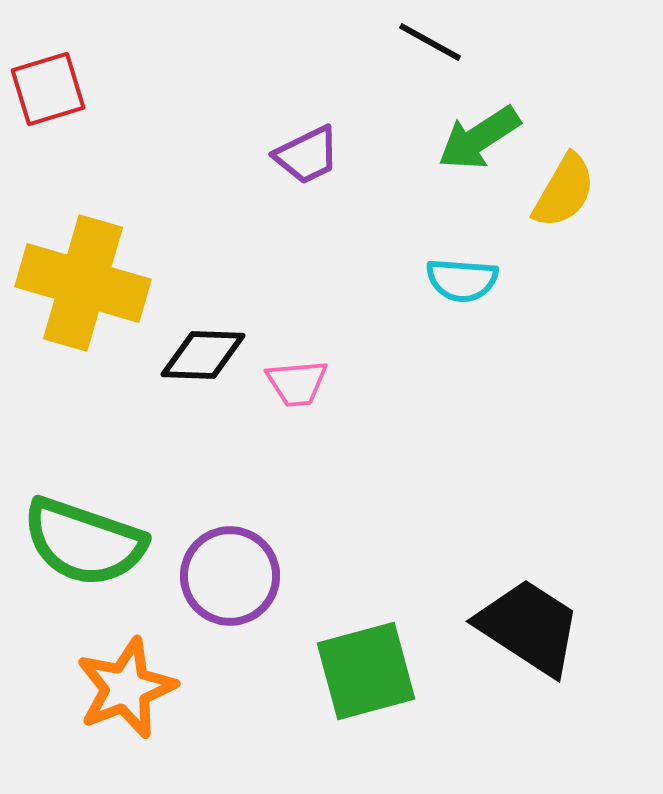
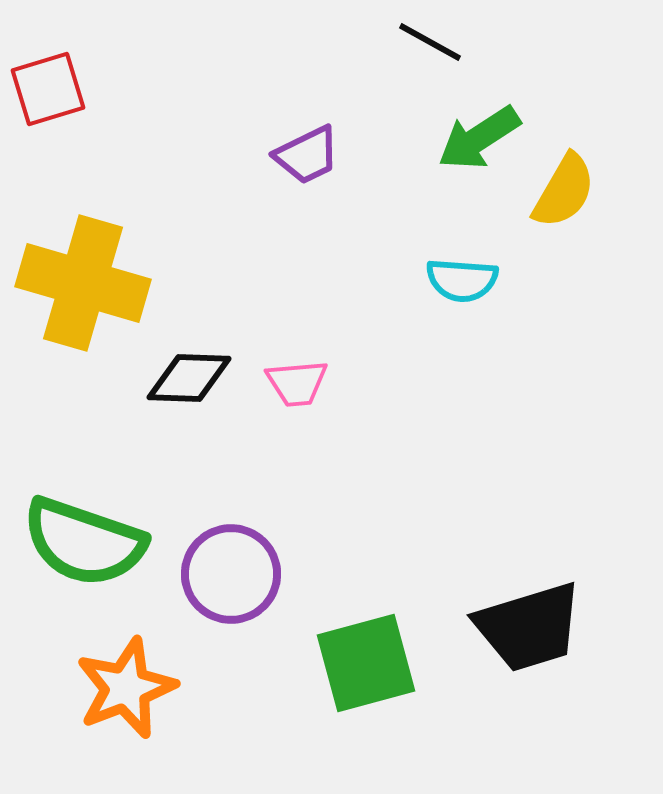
black diamond: moved 14 px left, 23 px down
purple circle: moved 1 px right, 2 px up
black trapezoid: rotated 130 degrees clockwise
green square: moved 8 px up
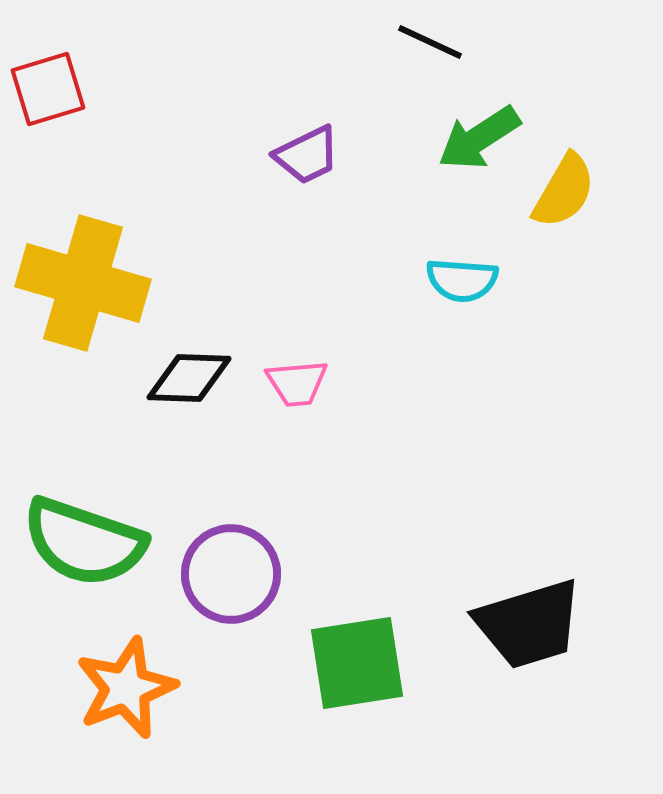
black line: rotated 4 degrees counterclockwise
black trapezoid: moved 3 px up
green square: moved 9 px left; rotated 6 degrees clockwise
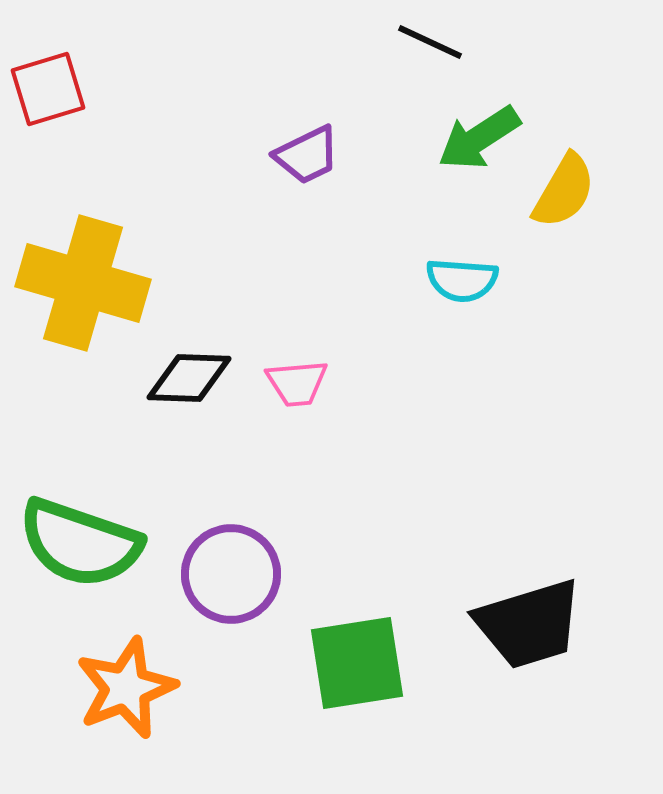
green semicircle: moved 4 px left, 1 px down
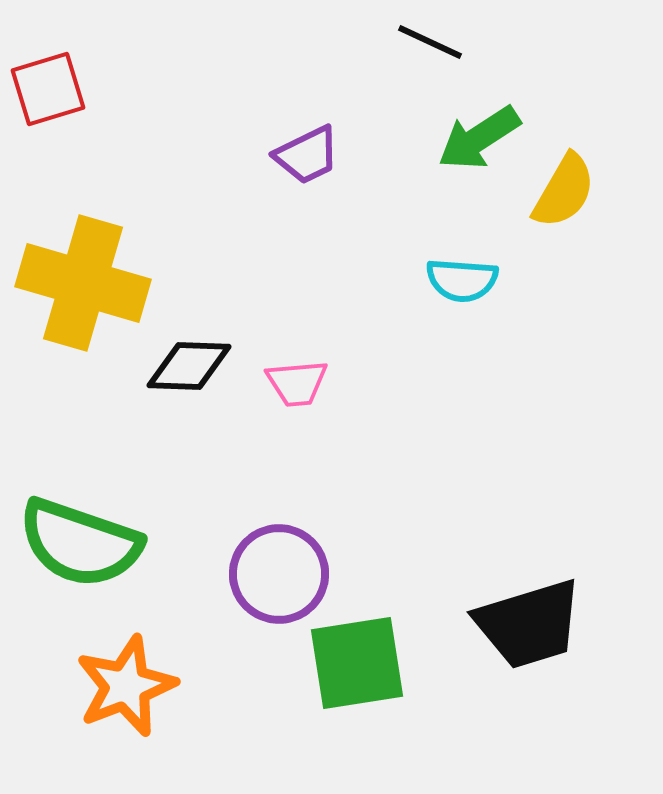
black diamond: moved 12 px up
purple circle: moved 48 px right
orange star: moved 2 px up
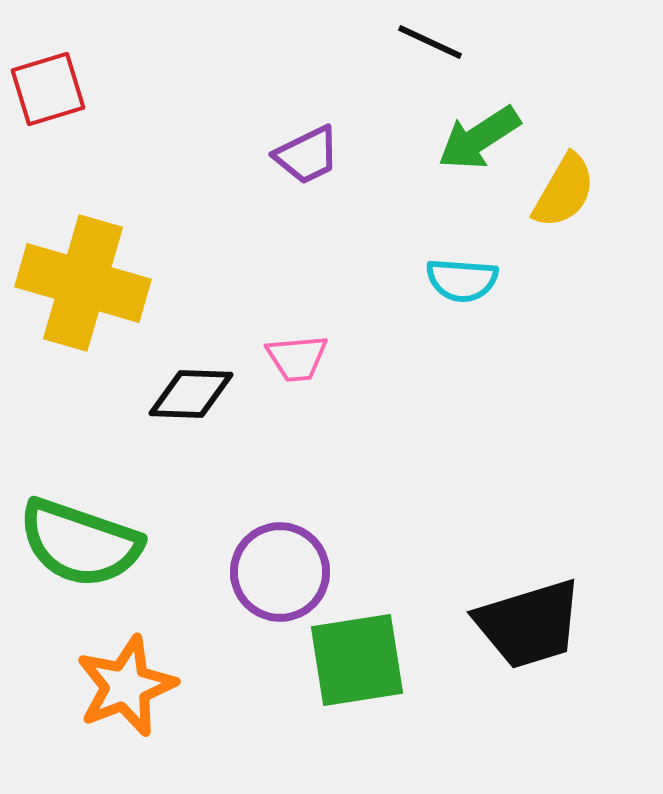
black diamond: moved 2 px right, 28 px down
pink trapezoid: moved 25 px up
purple circle: moved 1 px right, 2 px up
green square: moved 3 px up
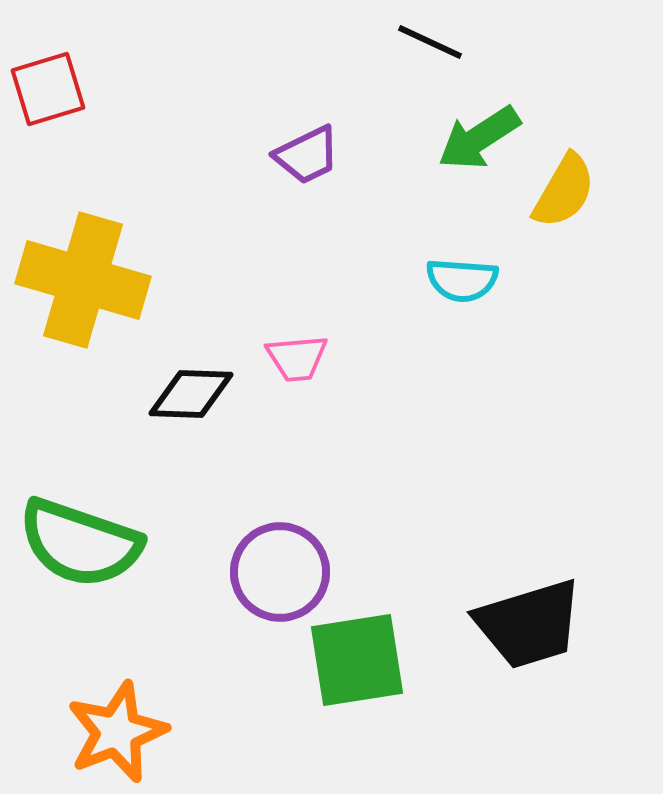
yellow cross: moved 3 px up
orange star: moved 9 px left, 46 px down
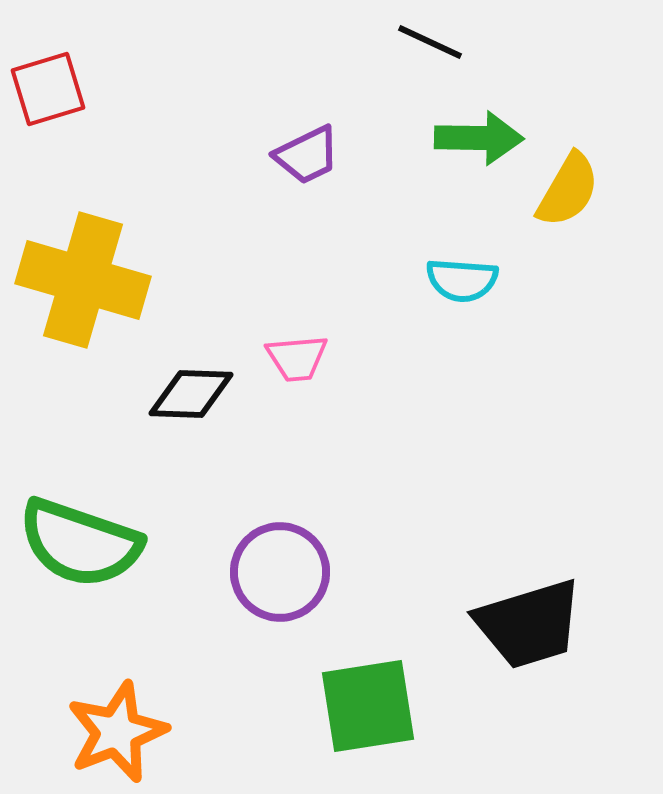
green arrow: rotated 146 degrees counterclockwise
yellow semicircle: moved 4 px right, 1 px up
green square: moved 11 px right, 46 px down
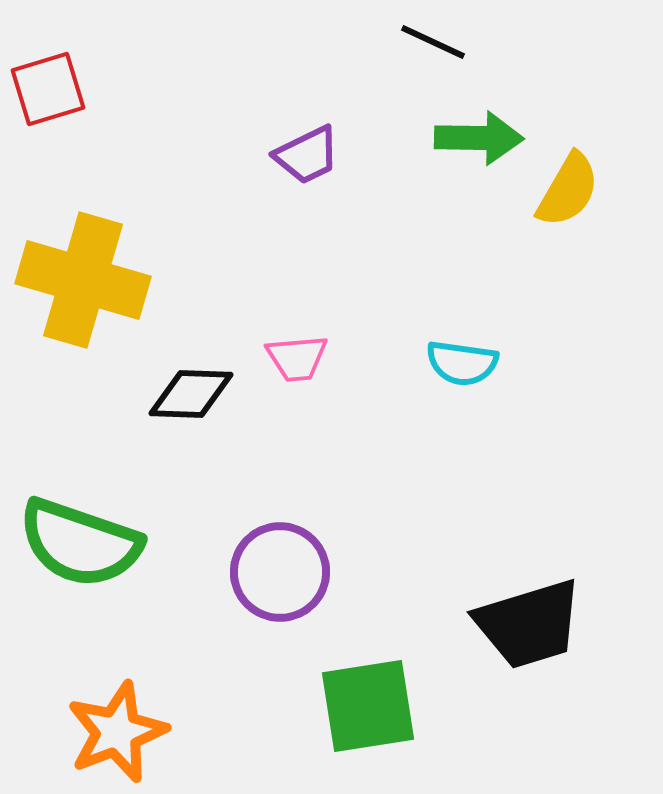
black line: moved 3 px right
cyan semicircle: moved 83 px down; rotated 4 degrees clockwise
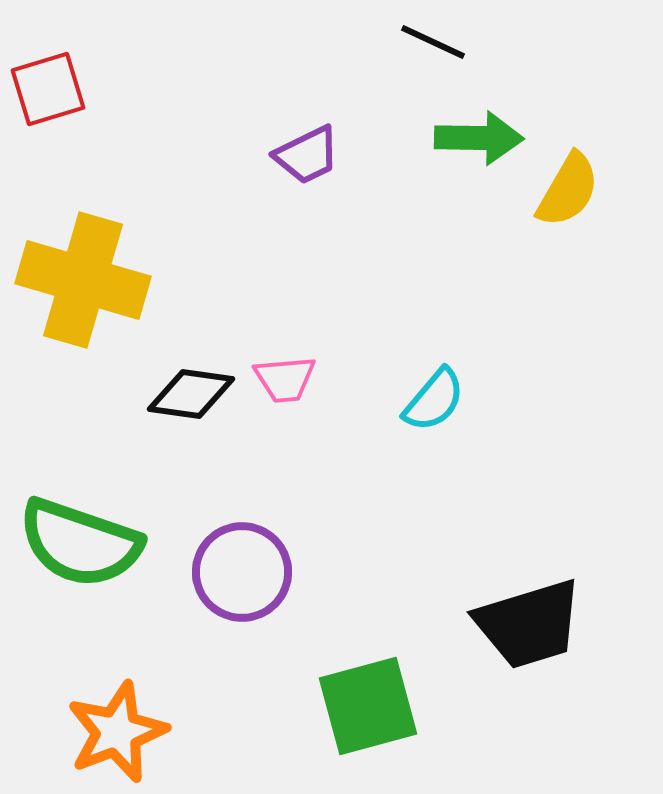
pink trapezoid: moved 12 px left, 21 px down
cyan semicircle: moved 28 px left, 37 px down; rotated 58 degrees counterclockwise
black diamond: rotated 6 degrees clockwise
purple circle: moved 38 px left
green square: rotated 6 degrees counterclockwise
